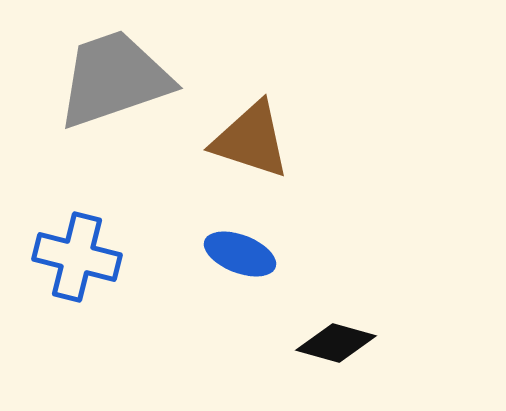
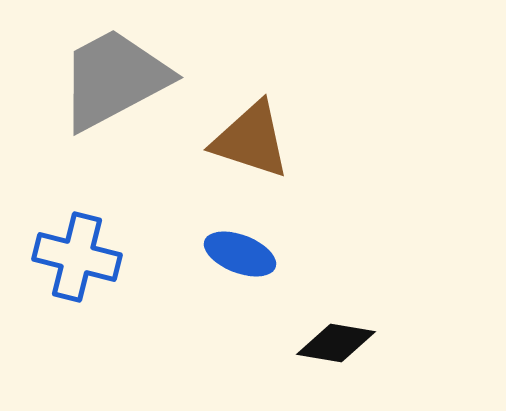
gray trapezoid: rotated 9 degrees counterclockwise
black diamond: rotated 6 degrees counterclockwise
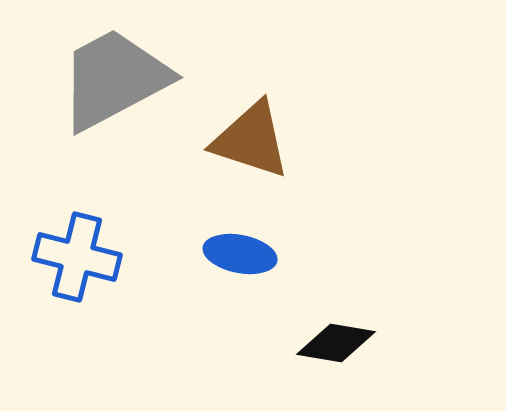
blue ellipse: rotated 10 degrees counterclockwise
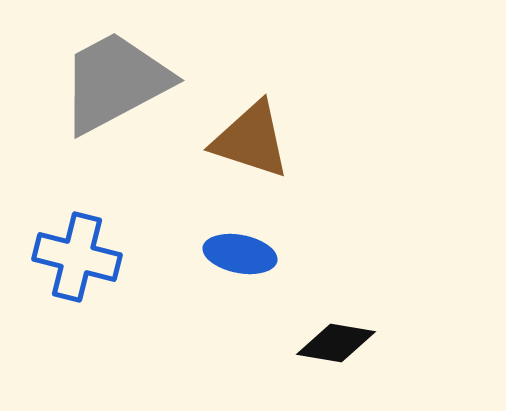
gray trapezoid: moved 1 px right, 3 px down
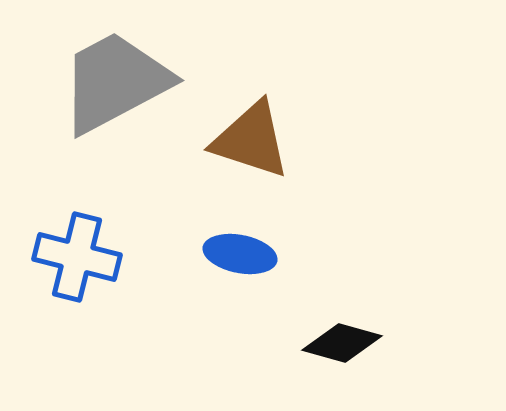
black diamond: moved 6 px right; rotated 6 degrees clockwise
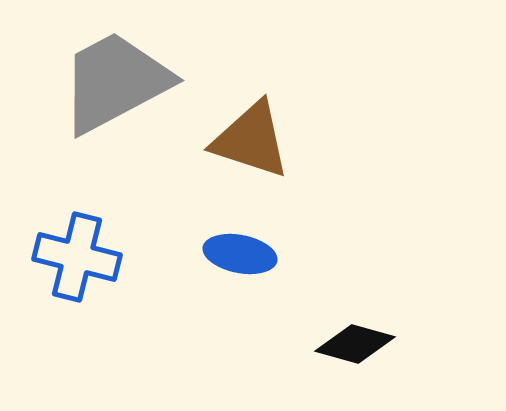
black diamond: moved 13 px right, 1 px down
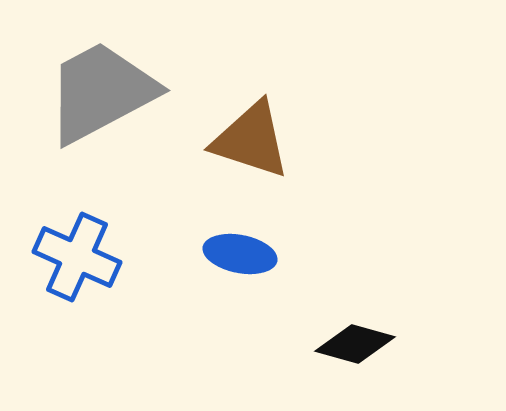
gray trapezoid: moved 14 px left, 10 px down
blue cross: rotated 10 degrees clockwise
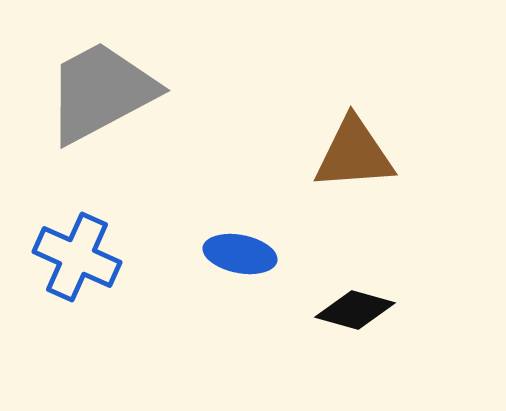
brown triangle: moved 103 px right, 14 px down; rotated 22 degrees counterclockwise
black diamond: moved 34 px up
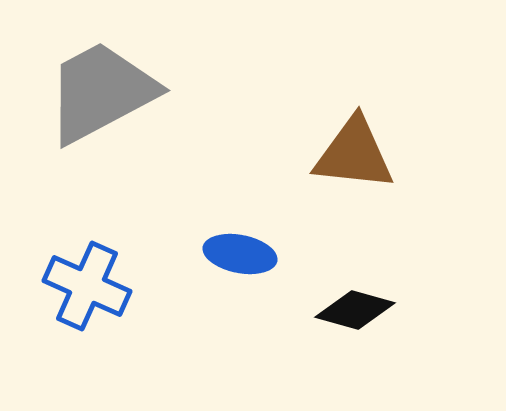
brown triangle: rotated 10 degrees clockwise
blue cross: moved 10 px right, 29 px down
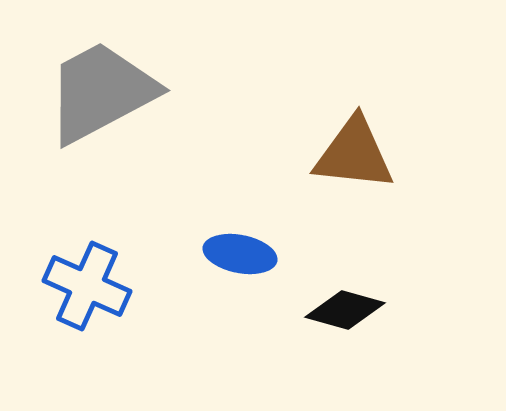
black diamond: moved 10 px left
